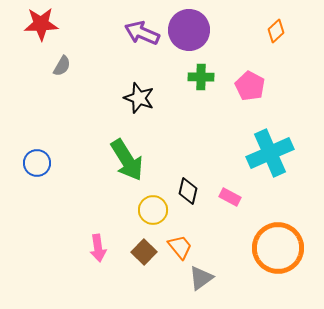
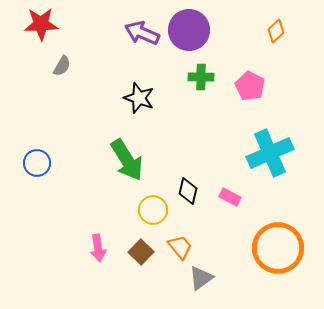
brown square: moved 3 px left
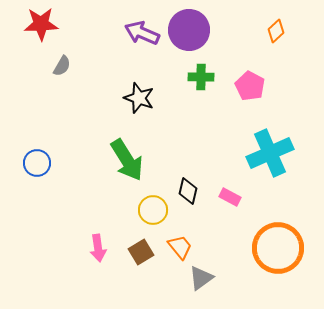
brown square: rotated 15 degrees clockwise
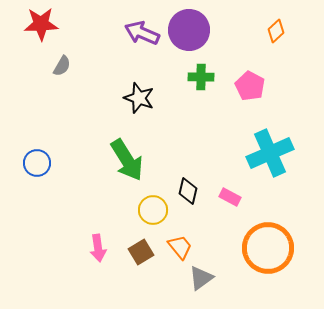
orange circle: moved 10 px left
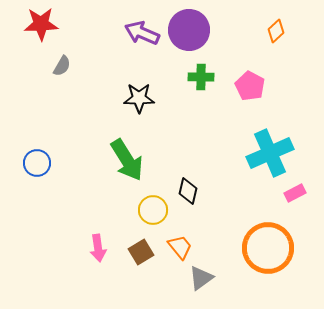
black star: rotated 20 degrees counterclockwise
pink rectangle: moved 65 px right, 4 px up; rotated 55 degrees counterclockwise
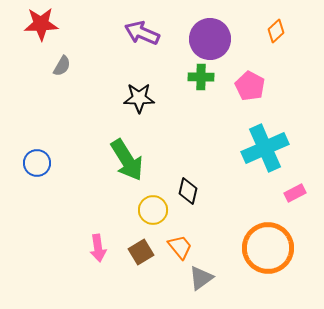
purple circle: moved 21 px right, 9 px down
cyan cross: moved 5 px left, 5 px up
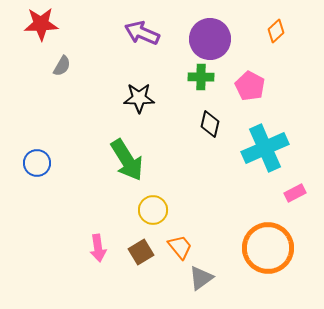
black diamond: moved 22 px right, 67 px up
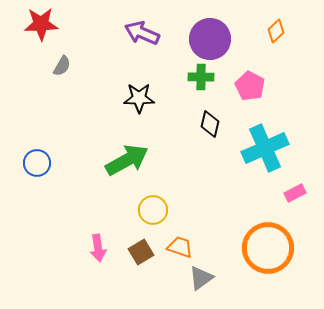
green arrow: rotated 87 degrees counterclockwise
orange trapezoid: rotated 32 degrees counterclockwise
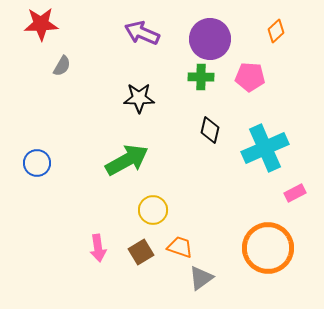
pink pentagon: moved 9 px up; rotated 24 degrees counterclockwise
black diamond: moved 6 px down
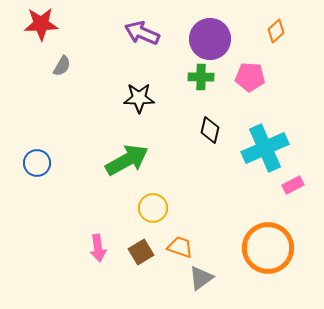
pink rectangle: moved 2 px left, 8 px up
yellow circle: moved 2 px up
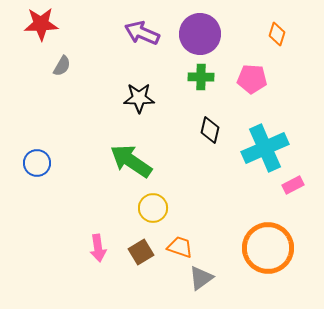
orange diamond: moved 1 px right, 3 px down; rotated 30 degrees counterclockwise
purple circle: moved 10 px left, 5 px up
pink pentagon: moved 2 px right, 2 px down
green arrow: moved 4 px right, 1 px down; rotated 117 degrees counterclockwise
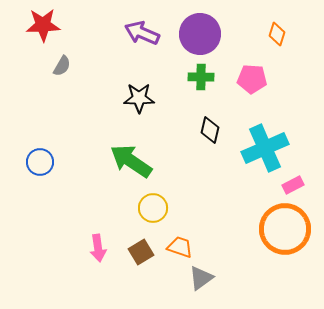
red star: moved 2 px right, 1 px down
blue circle: moved 3 px right, 1 px up
orange circle: moved 17 px right, 19 px up
